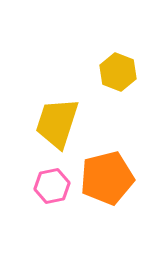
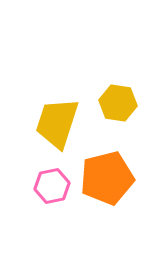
yellow hexagon: moved 31 px down; rotated 12 degrees counterclockwise
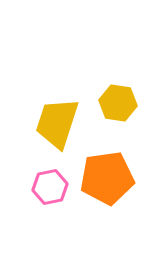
orange pentagon: rotated 6 degrees clockwise
pink hexagon: moved 2 px left, 1 px down
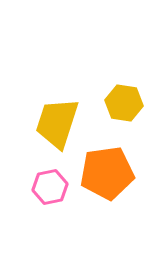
yellow hexagon: moved 6 px right
orange pentagon: moved 5 px up
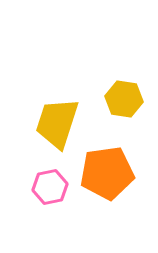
yellow hexagon: moved 4 px up
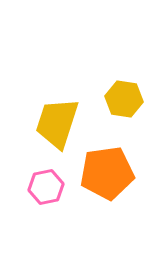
pink hexagon: moved 4 px left
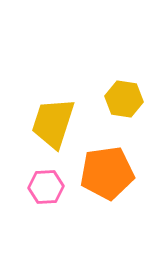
yellow trapezoid: moved 4 px left
pink hexagon: rotated 8 degrees clockwise
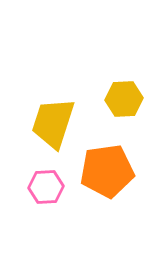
yellow hexagon: rotated 12 degrees counterclockwise
orange pentagon: moved 2 px up
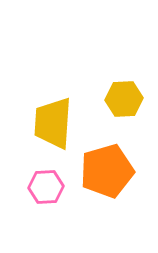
yellow trapezoid: rotated 14 degrees counterclockwise
orange pentagon: rotated 8 degrees counterclockwise
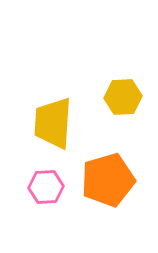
yellow hexagon: moved 1 px left, 2 px up
orange pentagon: moved 1 px right, 9 px down
